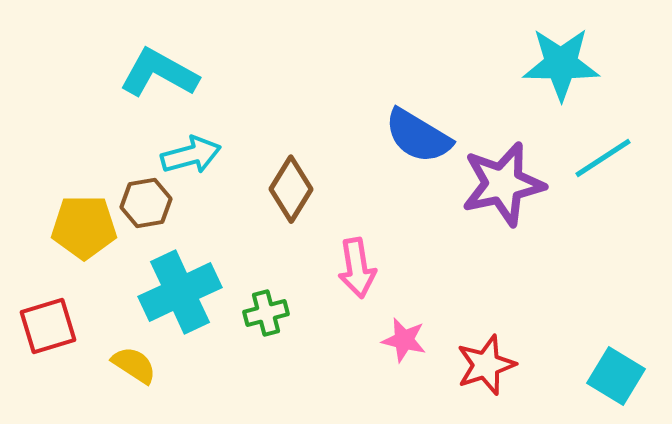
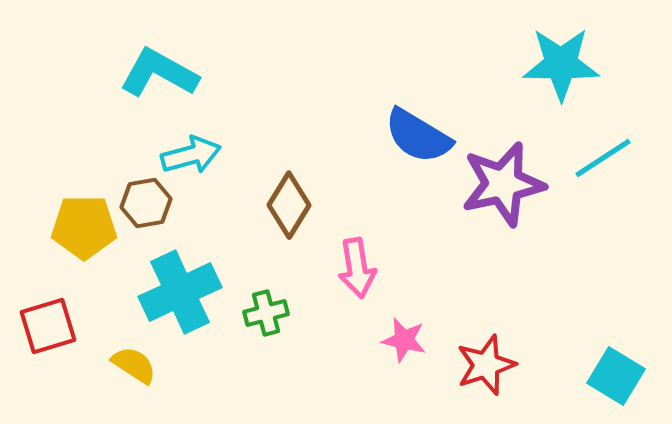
brown diamond: moved 2 px left, 16 px down
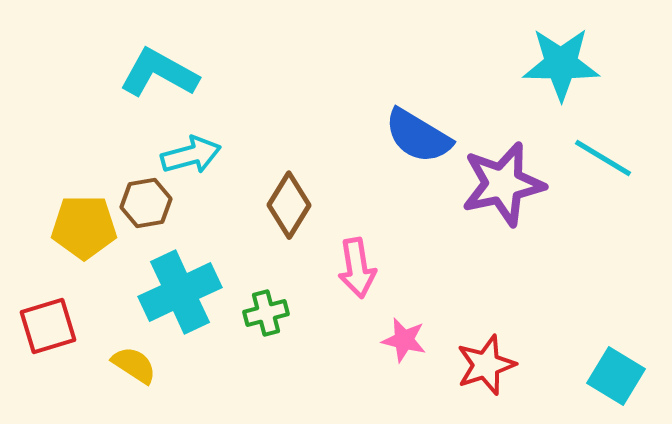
cyan line: rotated 64 degrees clockwise
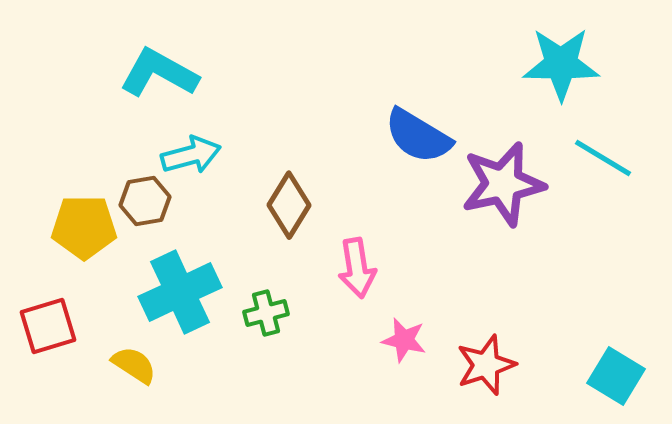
brown hexagon: moved 1 px left, 2 px up
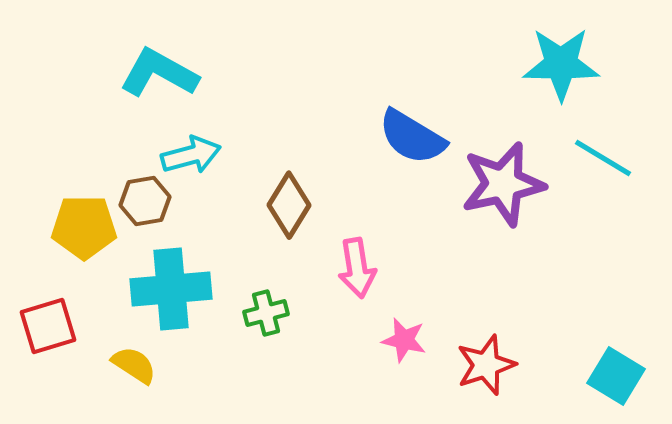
blue semicircle: moved 6 px left, 1 px down
cyan cross: moved 9 px left, 3 px up; rotated 20 degrees clockwise
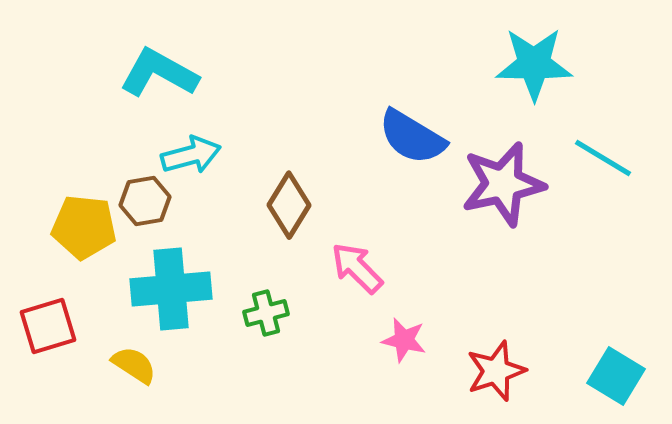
cyan star: moved 27 px left
yellow pentagon: rotated 6 degrees clockwise
pink arrow: rotated 144 degrees clockwise
red star: moved 10 px right, 6 px down
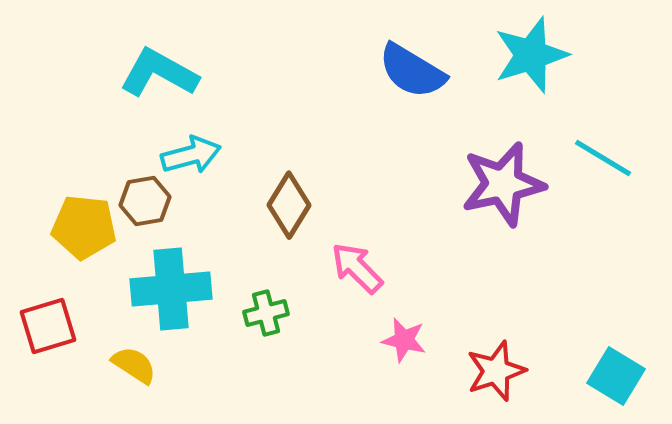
cyan star: moved 3 px left, 9 px up; rotated 18 degrees counterclockwise
blue semicircle: moved 66 px up
